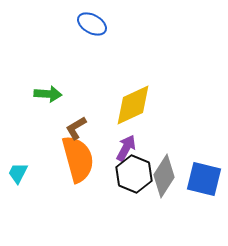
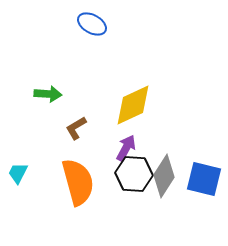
orange semicircle: moved 23 px down
black hexagon: rotated 18 degrees counterclockwise
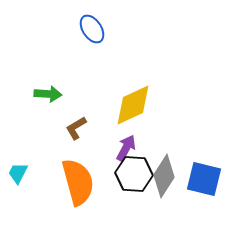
blue ellipse: moved 5 px down; rotated 28 degrees clockwise
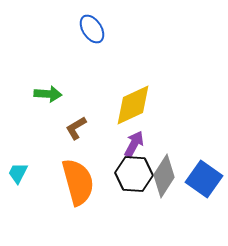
purple arrow: moved 8 px right, 4 px up
blue square: rotated 21 degrees clockwise
